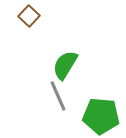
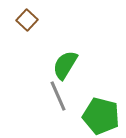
brown square: moved 2 px left, 4 px down
green pentagon: rotated 9 degrees clockwise
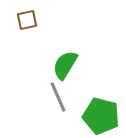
brown square: rotated 35 degrees clockwise
gray line: moved 1 px down
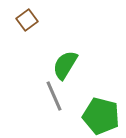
brown square: rotated 25 degrees counterclockwise
gray line: moved 4 px left, 1 px up
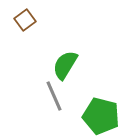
brown square: moved 2 px left
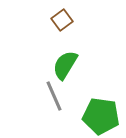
brown square: moved 37 px right
green pentagon: rotated 6 degrees counterclockwise
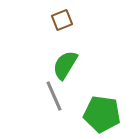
brown square: rotated 15 degrees clockwise
green pentagon: moved 1 px right, 2 px up
